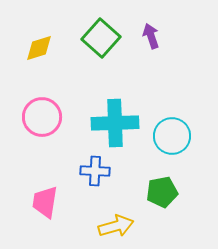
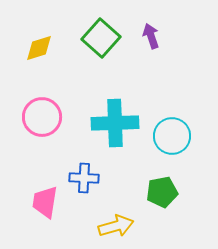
blue cross: moved 11 px left, 7 px down
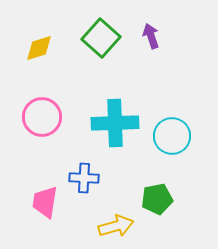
green pentagon: moved 5 px left, 7 px down
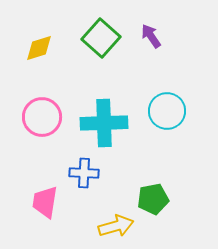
purple arrow: rotated 15 degrees counterclockwise
cyan cross: moved 11 px left
cyan circle: moved 5 px left, 25 px up
blue cross: moved 5 px up
green pentagon: moved 4 px left
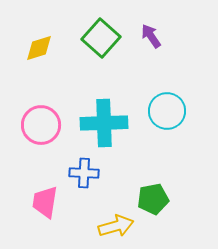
pink circle: moved 1 px left, 8 px down
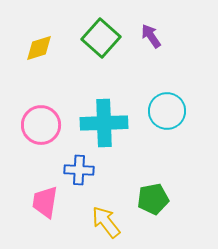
blue cross: moved 5 px left, 3 px up
yellow arrow: moved 10 px left, 4 px up; rotated 112 degrees counterclockwise
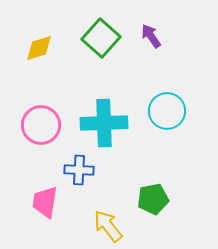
yellow arrow: moved 2 px right, 4 px down
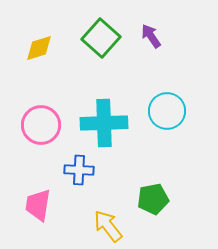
pink trapezoid: moved 7 px left, 3 px down
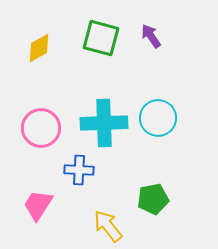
green square: rotated 27 degrees counterclockwise
yellow diamond: rotated 12 degrees counterclockwise
cyan circle: moved 9 px left, 7 px down
pink circle: moved 3 px down
pink trapezoid: rotated 24 degrees clockwise
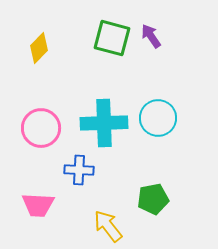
green square: moved 11 px right
yellow diamond: rotated 16 degrees counterclockwise
pink trapezoid: rotated 120 degrees counterclockwise
